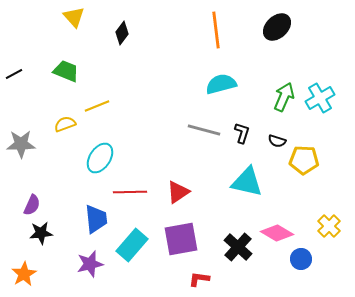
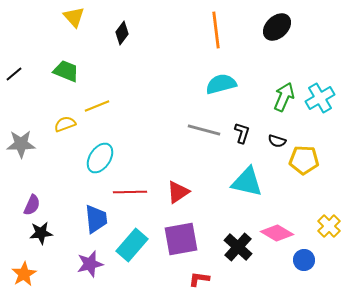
black line: rotated 12 degrees counterclockwise
blue circle: moved 3 px right, 1 px down
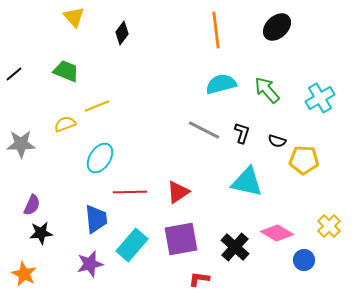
green arrow: moved 17 px left, 7 px up; rotated 64 degrees counterclockwise
gray line: rotated 12 degrees clockwise
black cross: moved 3 px left
orange star: rotated 15 degrees counterclockwise
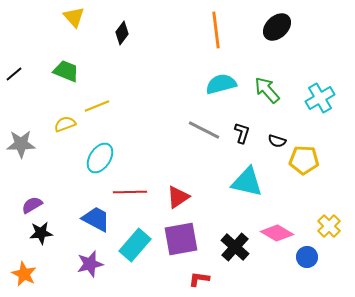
red triangle: moved 5 px down
purple semicircle: rotated 145 degrees counterclockwise
blue trapezoid: rotated 56 degrees counterclockwise
cyan rectangle: moved 3 px right
blue circle: moved 3 px right, 3 px up
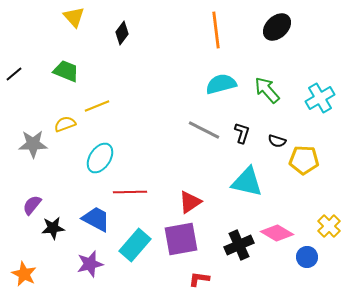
gray star: moved 12 px right
red triangle: moved 12 px right, 5 px down
purple semicircle: rotated 20 degrees counterclockwise
black star: moved 12 px right, 5 px up
black cross: moved 4 px right, 2 px up; rotated 24 degrees clockwise
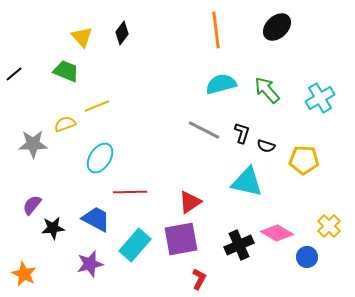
yellow triangle: moved 8 px right, 20 px down
black semicircle: moved 11 px left, 5 px down
red L-shape: rotated 110 degrees clockwise
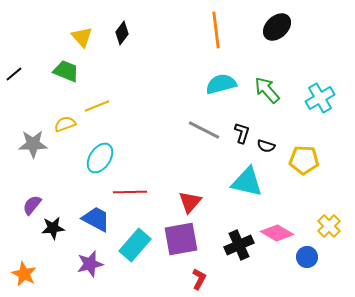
red triangle: rotated 15 degrees counterclockwise
